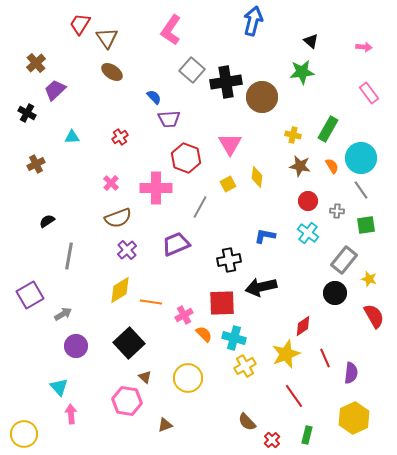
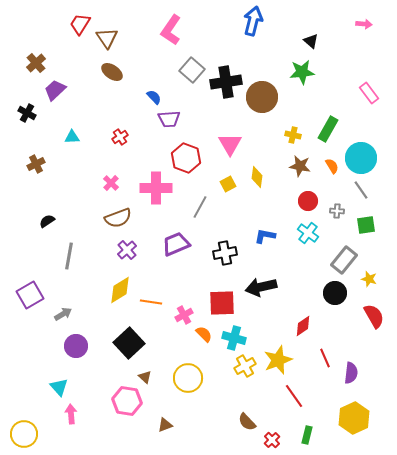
pink arrow at (364, 47): moved 23 px up
black cross at (229, 260): moved 4 px left, 7 px up
yellow star at (286, 354): moved 8 px left, 6 px down
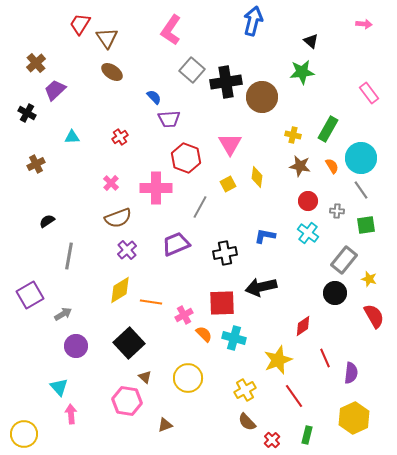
yellow cross at (245, 366): moved 24 px down
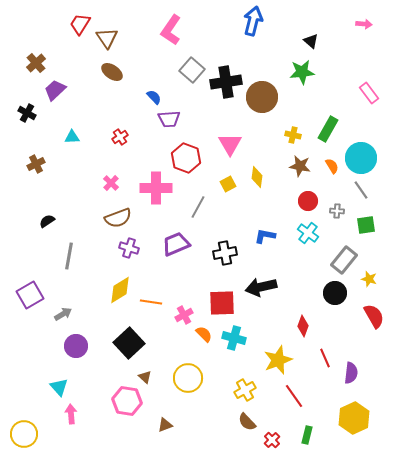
gray line at (200, 207): moved 2 px left
purple cross at (127, 250): moved 2 px right, 2 px up; rotated 30 degrees counterclockwise
red diamond at (303, 326): rotated 35 degrees counterclockwise
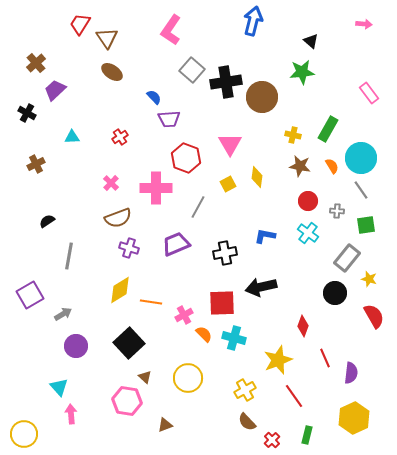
gray rectangle at (344, 260): moved 3 px right, 2 px up
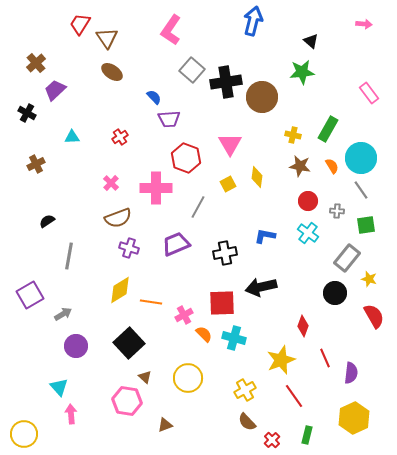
yellow star at (278, 360): moved 3 px right
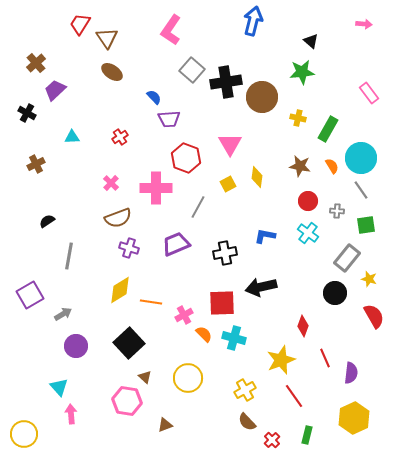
yellow cross at (293, 135): moved 5 px right, 17 px up
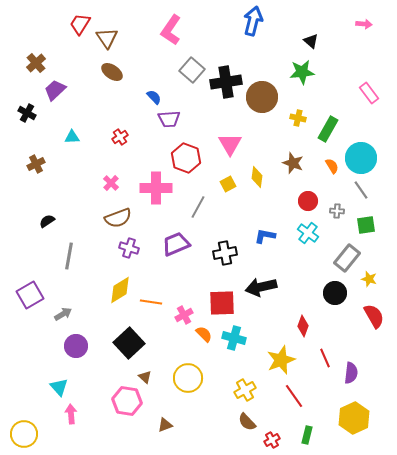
brown star at (300, 166): moved 7 px left, 3 px up; rotated 10 degrees clockwise
red cross at (272, 440): rotated 14 degrees clockwise
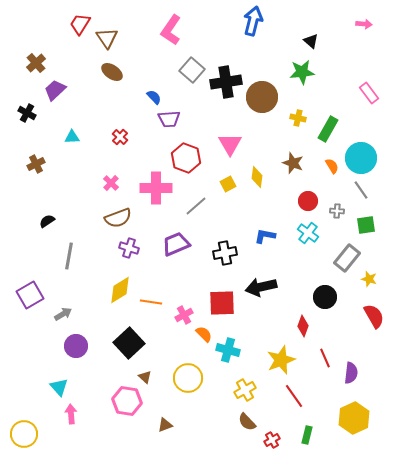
red cross at (120, 137): rotated 14 degrees counterclockwise
gray line at (198, 207): moved 2 px left, 1 px up; rotated 20 degrees clockwise
black circle at (335, 293): moved 10 px left, 4 px down
cyan cross at (234, 338): moved 6 px left, 12 px down
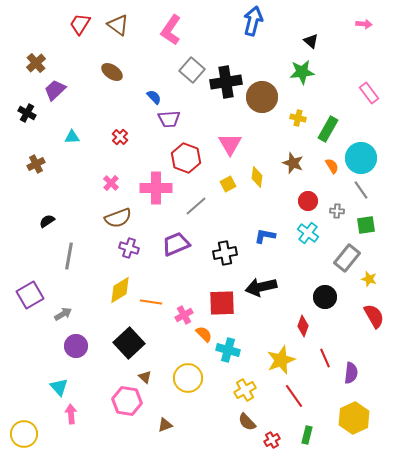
brown triangle at (107, 38): moved 11 px right, 13 px up; rotated 20 degrees counterclockwise
